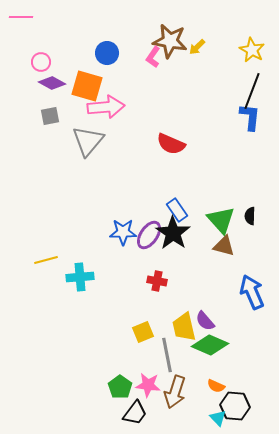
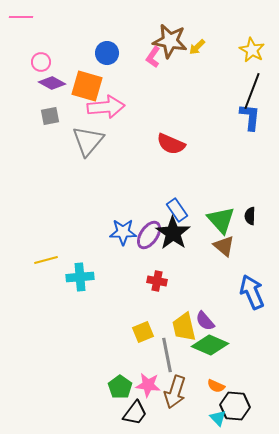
brown triangle: rotated 25 degrees clockwise
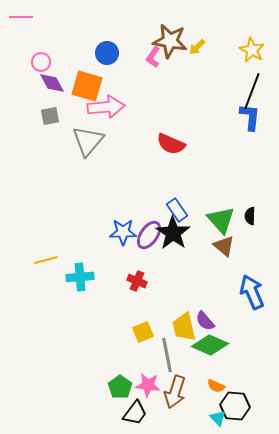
purple diamond: rotated 32 degrees clockwise
red cross: moved 20 px left; rotated 12 degrees clockwise
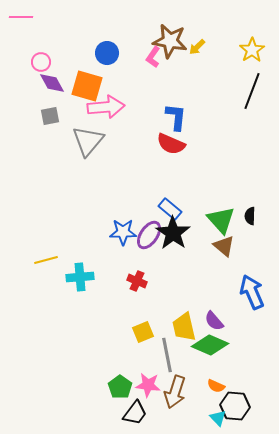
yellow star: rotated 10 degrees clockwise
blue L-shape: moved 74 px left
blue rectangle: moved 7 px left, 1 px up; rotated 15 degrees counterclockwise
purple semicircle: moved 9 px right
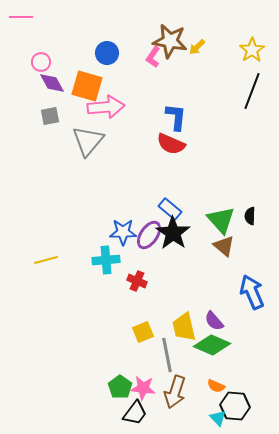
cyan cross: moved 26 px right, 17 px up
green diamond: moved 2 px right
pink star: moved 5 px left, 3 px down
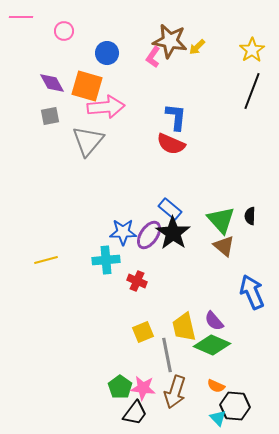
pink circle: moved 23 px right, 31 px up
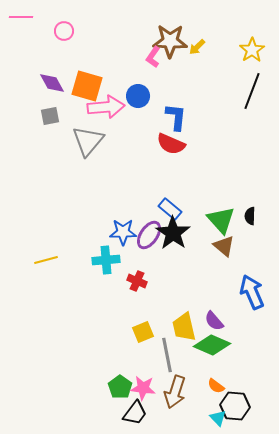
brown star: rotated 8 degrees counterclockwise
blue circle: moved 31 px right, 43 px down
orange semicircle: rotated 12 degrees clockwise
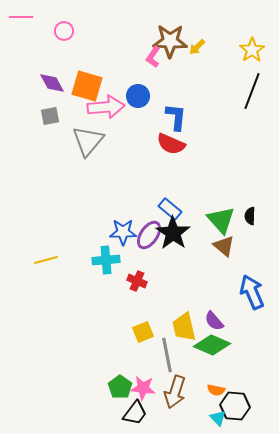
orange semicircle: moved 4 px down; rotated 24 degrees counterclockwise
